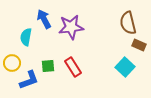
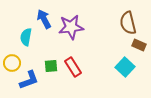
green square: moved 3 px right
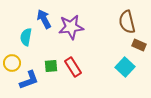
brown semicircle: moved 1 px left, 1 px up
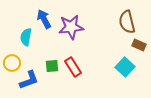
green square: moved 1 px right
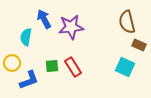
cyan square: rotated 18 degrees counterclockwise
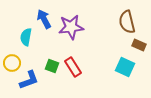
green square: rotated 24 degrees clockwise
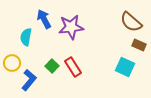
brown semicircle: moved 4 px right; rotated 35 degrees counterclockwise
green square: rotated 24 degrees clockwise
blue L-shape: rotated 30 degrees counterclockwise
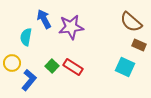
red rectangle: rotated 24 degrees counterclockwise
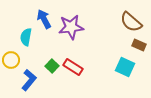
yellow circle: moved 1 px left, 3 px up
